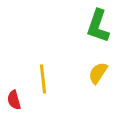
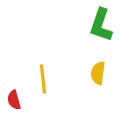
green L-shape: moved 3 px right, 1 px up
yellow semicircle: rotated 25 degrees counterclockwise
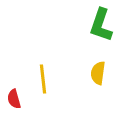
red semicircle: moved 1 px up
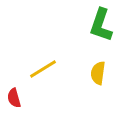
yellow line: moved 10 px up; rotated 64 degrees clockwise
red semicircle: moved 1 px up
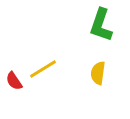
red semicircle: moved 17 px up; rotated 18 degrees counterclockwise
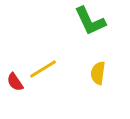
green L-shape: moved 11 px left, 4 px up; rotated 44 degrees counterclockwise
red semicircle: moved 1 px right, 1 px down
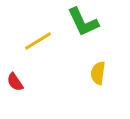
green L-shape: moved 7 px left, 1 px down
yellow line: moved 5 px left, 28 px up
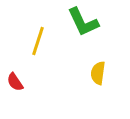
yellow line: rotated 40 degrees counterclockwise
